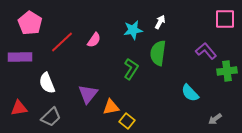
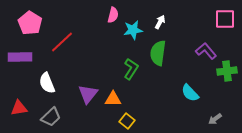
pink semicircle: moved 19 px right, 25 px up; rotated 21 degrees counterclockwise
orange triangle: moved 2 px right, 8 px up; rotated 12 degrees clockwise
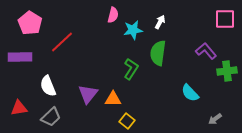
white semicircle: moved 1 px right, 3 px down
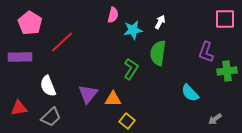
purple L-shape: moved 1 px down; rotated 120 degrees counterclockwise
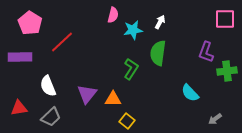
purple triangle: moved 1 px left
